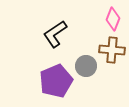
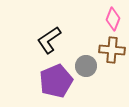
black L-shape: moved 6 px left, 6 px down
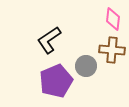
pink diamond: rotated 15 degrees counterclockwise
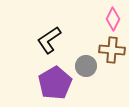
pink diamond: rotated 20 degrees clockwise
purple pentagon: moved 1 px left, 2 px down; rotated 8 degrees counterclockwise
